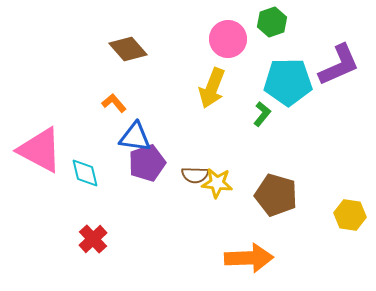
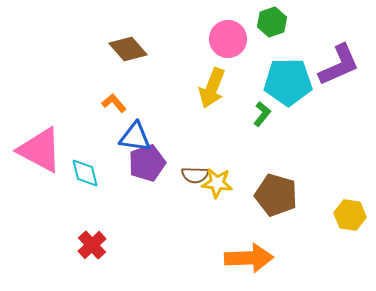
red cross: moved 1 px left, 6 px down
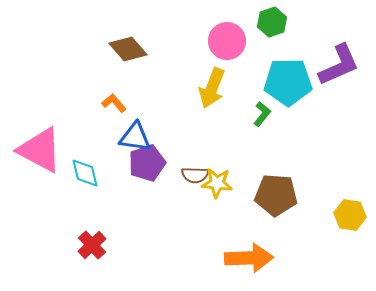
pink circle: moved 1 px left, 2 px down
brown pentagon: rotated 12 degrees counterclockwise
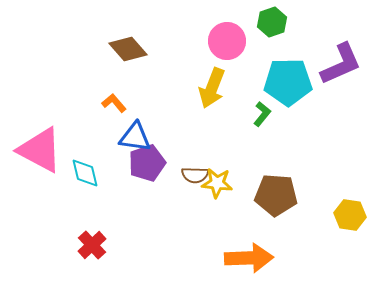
purple L-shape: moved 2 px right, 1 px up
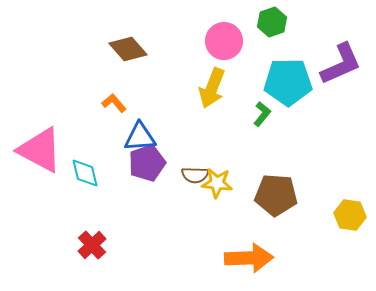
pink circle: moved 3 px left
blue triangle: moved 5 px right; rotated 12 degrees counterclockwise
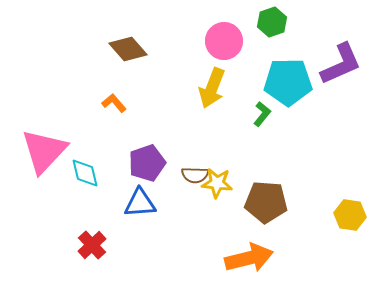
blue triangle: moved 66 px down
pink triangle: moved 4 px right, 1 px down; rotated 45 degrees clockwise
brown pentagon: moved 10 px left, 7 px down
orange arrow: rotated 12 degrees counterclockwise
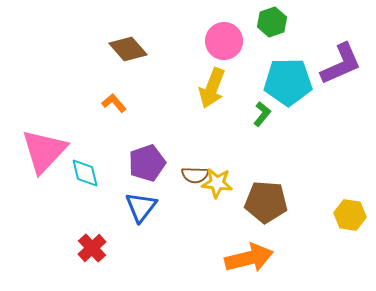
blue triangle: moved 1 px right, 4 px down; rotated 48 degrees counterclockwise
red cross: moved 3 px down
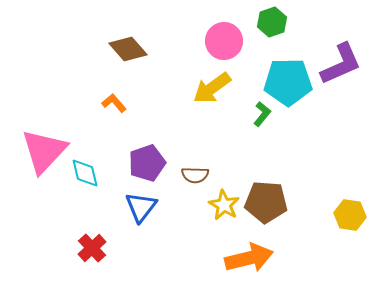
yellow arrow: rotated 33 degrees clockwise
yellow star: moved 7 px right, 22 px down; rotated 24 degrees clockwise
